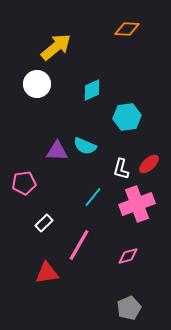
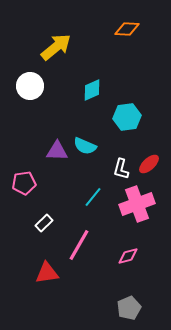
white circle: moved 7 px left, 2 px down
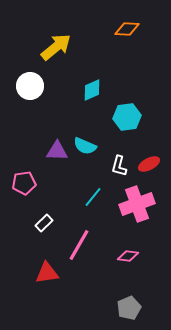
red ellipse: rotated 15 degrees clockwise
white L-shape: moved 2 px left, 3 px up
pink diamond: rotated 20 degrees clockwise
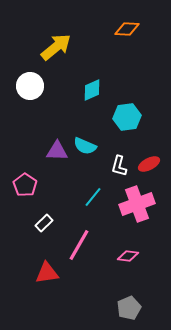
pink pentagon: moved 1 px right, 2 px down; rotated 30 degrees counterclockwise
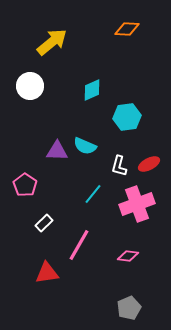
yellow arrow: moved 4 px left, 5 px up
cyan line: moved 3 px up
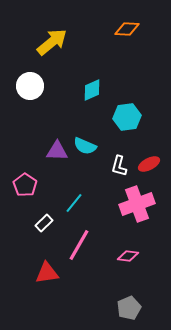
cyan line: moved 19 px left, 9 px down
